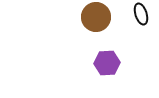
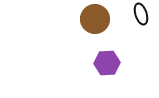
brown circle: moved 1 px left, 2 px down
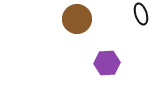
brown circle: moved 18 px left
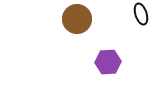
purple hexagon: moved 1 px right, 1 px up
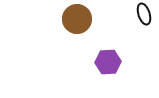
black ellipse: moved 3 px right
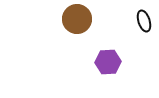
black ellipse: moved 7 px down
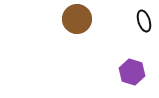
purple hexagon: moved 24 px right, 10 px down; rotated 20 degrees clockwise
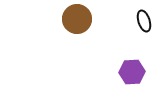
purple hexagon: rotated 20 degrees counterclockwise
